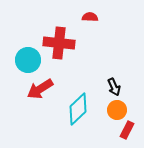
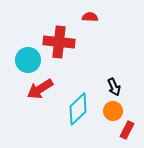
red cross: moved 1 px up
orange circle: moved 4 px left, 1 px down
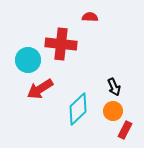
red cross: moved 2 px right, 2 px down
red rectangle: moved 2 px left
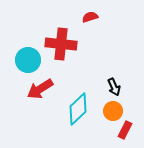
red semicircle: rotated 21 degrees counterclockwise
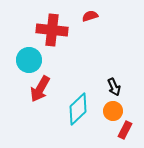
red semicircle: moved 1 px up
red cross: moved 9 px left, 14 px up
cyan circle: moved 1 px right
red arrow: rotated 28 degrees counterclockwise
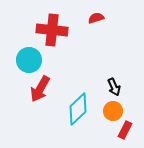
red semicircle: moved 6 px right, 2 px down
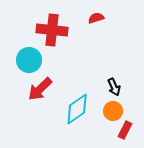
red arrow: rotated 16 degrees clockwise
cyan diamond: moved 1 px left; rotated 8 degrees clockwise
